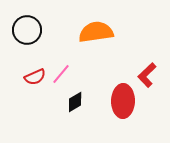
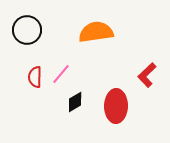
red semicircle: rotated 115 degrees clockwise
red ellipse: moved 7 px left, 5 px down
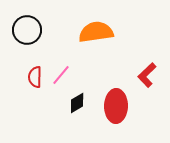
pink line: moved 1 px down
black diamond: moved 2 px right, 1 px down
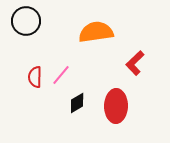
black circle: moved 1 px left, 9 px up
red L-shape: moved 12 px left, 12 px up
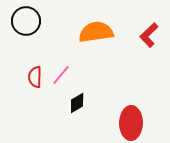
red L-shape: moved 14 px right, 28 px up
red ellipse: moved 15 px right, 17 px down
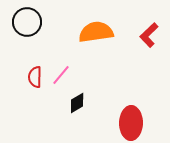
black circle: moved 1 px right, 1 px down
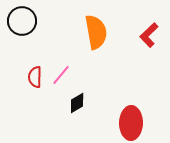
black circle: moved 5 px left, 1 px up
orange semicircle: rotated 88 degrees clockwise
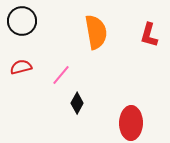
red L-shape: rotated 30 degrees counterclockwise
red semicircle: moved 14 px left, 10 px up; rotated 75 degrees clockwise
black diamond: rotated 30 degrees counterclockwise
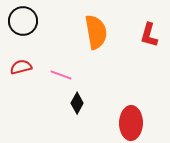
black circle: moved 1 px right
pink line: rotated 70 degrees clockwise
